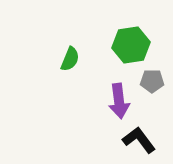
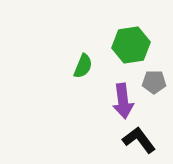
green semicircle: moved 13 px right, 7 px down
gray pentagon: moved 2 px right, 1 px down
purple arrow: moved 4 px right
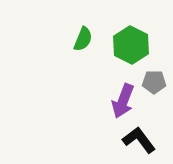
green hexagon: rotated 24 degrees counterclockwise
green semicircle: moved 27 px up
purple arrow: rotated 28 degrees clockwise
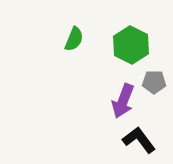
green semicircle: moved 9 px left
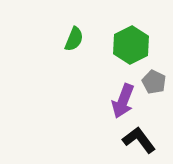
green hexagon: rotated 6 degrees clockwise
gray pentagon: rotated 25 degrees clockwise
